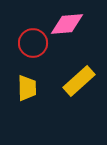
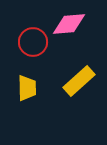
pink diamond: moved 2 px right
red circle: moved 1 px up
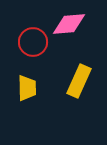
yellow rectangle: rotated 24 degrees counterclockwise
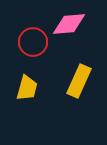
yellow trapezoid: rotated 16 degrees clockwise
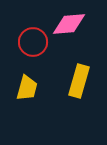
yellow rectangle: rotated 8 degrees counterclockwise
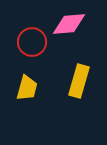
red circle: moved 1 px left
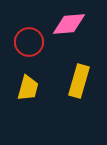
red circle: moved 3 px left
yellow trapezoid: moved 1 px right
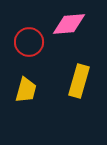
yellow trapezoid: moved 2 px left, 2 px down
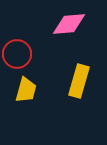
red circle: moved 12 px left, 12 px down
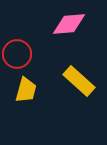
yellow rectangle: rotated 64 degrees counterclockwise
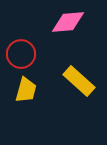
pink diamond: moved 1 px left, 2 px up
red circle: moved 4 px right
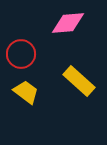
pink diamond: moved 1 px down
yellow trapezoid: moved 2 px down; rotated 68 degrees counterclockwise
